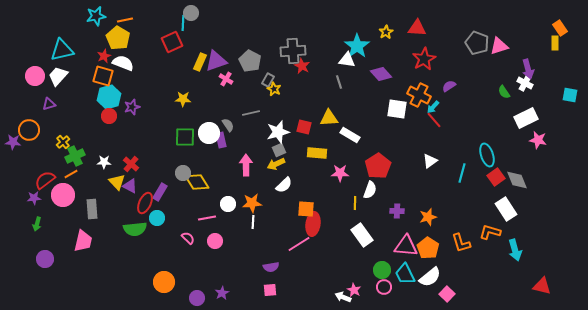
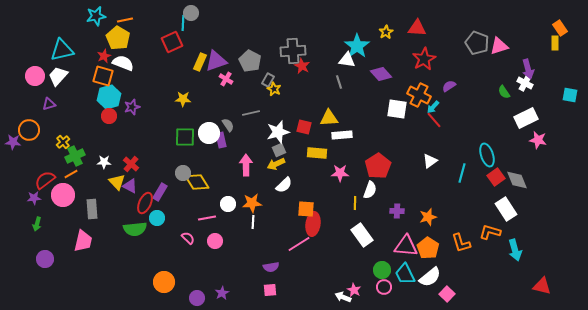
white rectangle at (350, 135): moved 8 px left; rotated 36 degrees counterclockwise
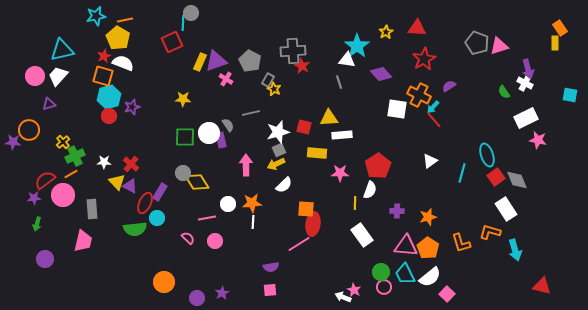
green circle at (382, 270): moved 1 px left, 2 px down
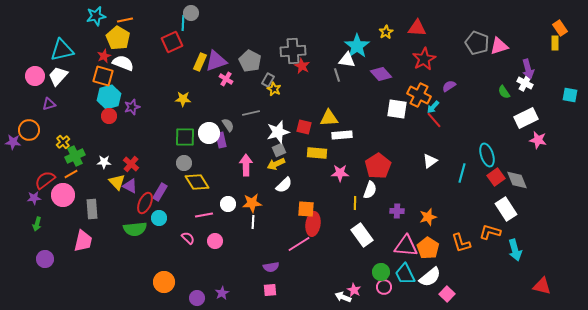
gray line at (339, 82): moved 2 px left, 7 px up
gray circle at (183, 173): moved 1 px right, 10 px up
cyan circle at (157, 218): moved 2 px right
pink line at (207, 218): moved 3 px left, 3 px up
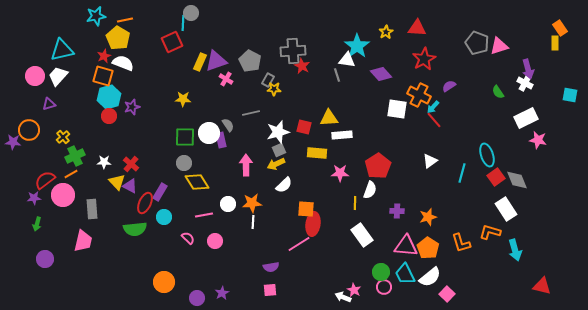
yellow star at (274, 89): rotated 24 degrees counterclockwise
green semicircle at (504, 92): moved 6 px left
yellow cross at (63, 142): moved 5 px up
cyan circle at (159, 218): moved 5 px right, 1 px up
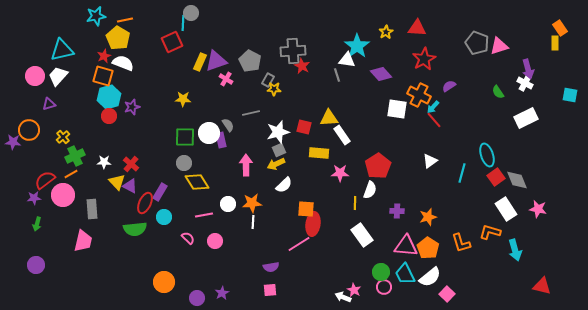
white rectangle at (342, 135): rotated 60 degrees clockwise
pink star at (538, 140): moved 69 px down
yellow rectangle at (317, 153): moved 2 px right
purple circle at (45, 259): moved 9 px left, 6 px down
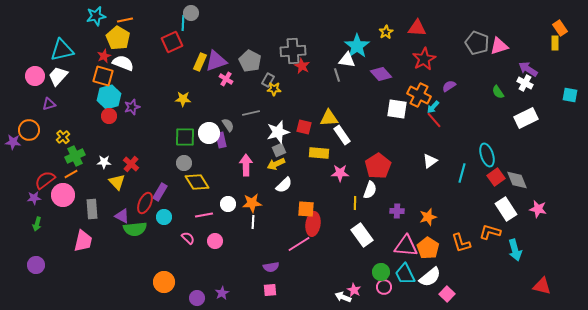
purple arrow at (528, 69): rotated 138 degrees clockwise
purple triangle at (130, 186): moved 8 px left, 30 px down
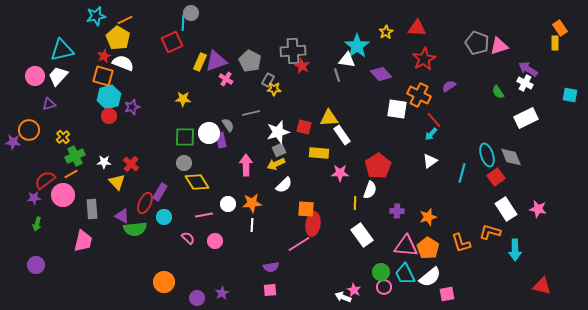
orange line at (125, 20): rotated 14 degrees counterclockwise
cyan arrow at (433, 107): moved 2 px left, 27 px down
gray diamond at (517, 180): moved 6 px left, 23 px up
white line at (253, 222): moved 1 px left, 3 px down
cyan arrow at (515, 250): rotated 15 degrees clockwise
pink square at (447, 294): rotated 35 degrees clockwise
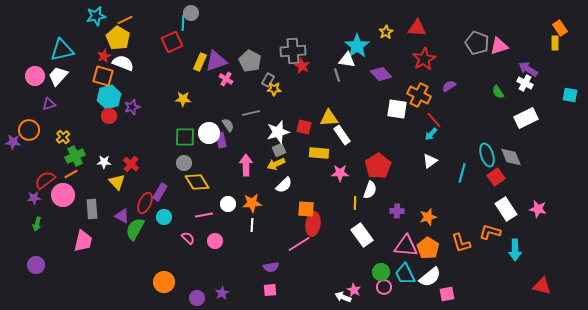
green semicircle at (135, 229): rotated 125 degrees clockwise
